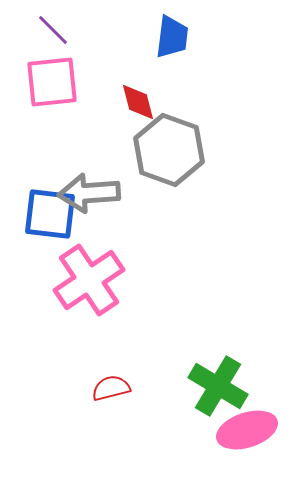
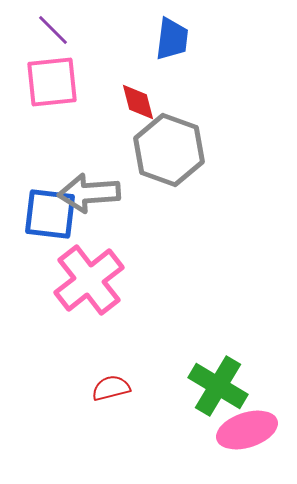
blue trapezoid: moved 2 px down
pink cross: rotated 4 degrees counterclockwise
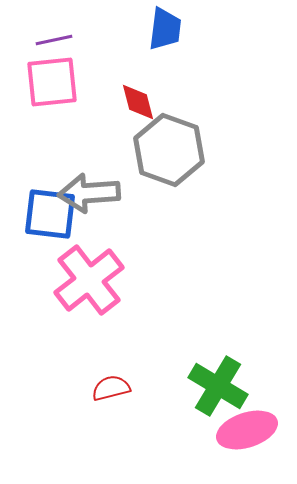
purple line: moved 1 px right, 10 px down; rotated 57 degrees counterclockwise
blue trapezoid: moved 7 px left, 10 px up
